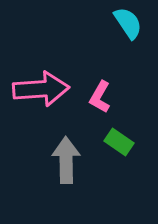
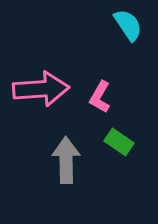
cyan semicircle: moved 2 px down
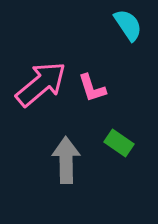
pink arrow: moved 5 px up; rotated 36 degrees counterclockwise
pink L-shape: moved 8 px left, 9 px up; rotated 48 degrees counterclockwise
green rectangle: moved 1 px down
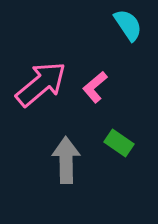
pink L-shape: moved 3 px right, 1 px up; rotated 68 degrees clockwise
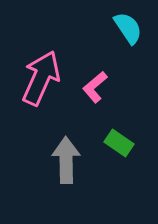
cyan semicircle: moved 3 px down
pink arrow: moved 6 px up; rotated 26 degrees counterclockwise
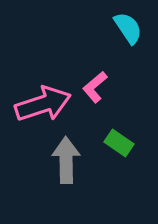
pink arrow: moved 2 px right, 26 px down; rotated 48 degrees clockwise
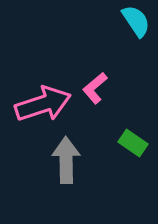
cyan semicircle: moved 8 px right, 7 px up
pink L-shape: moved 1 px down
green rectangle: moved 14 px right
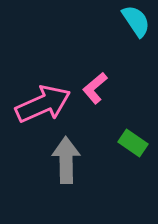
pink arrow: rotated 6 degrees counterclockwise
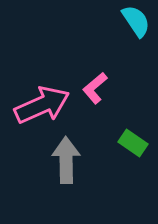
pink arrow: moved 1 px left, 1 px down
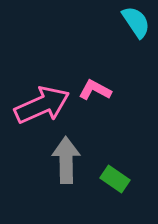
cyan semicircle: moved 1 px down
pink L-shape: moved 2 px down; rotated 68 degrees clockwise
green rectangle: moved 18 px left, 36 px down
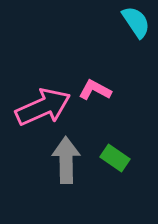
pink arrow: moved 1 px right, 2 px down
green rectangle: moved 21 px up
